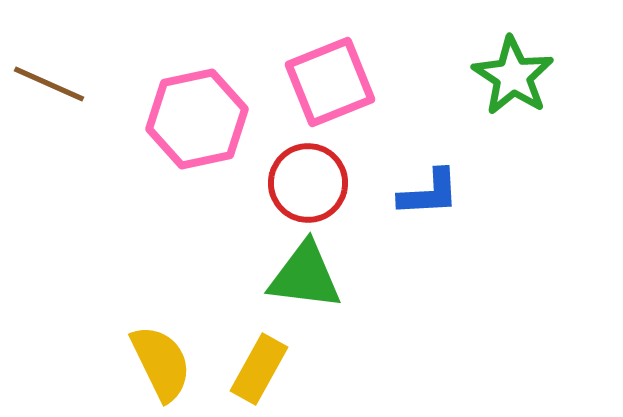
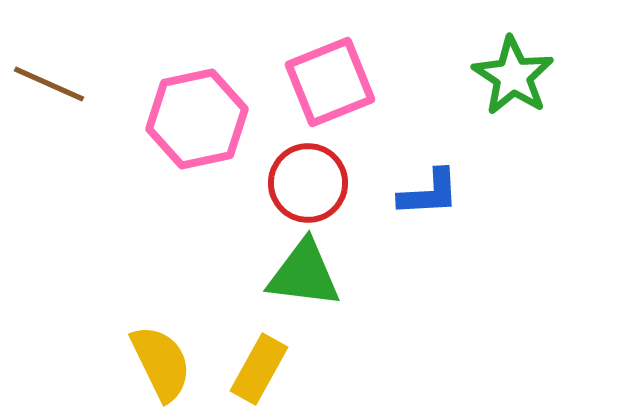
green triangle: moved 1 px left, 2 px up
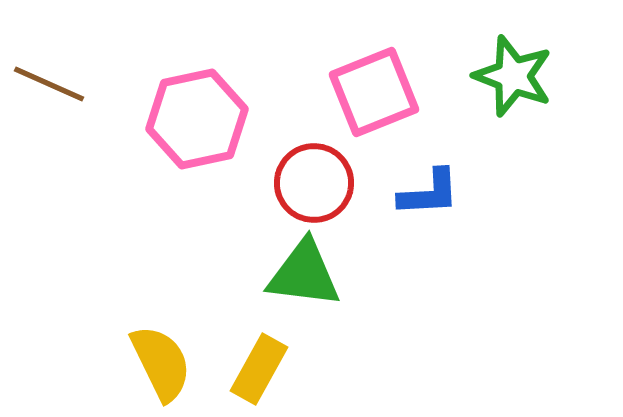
green star: rotated 12 degrees counterclockwise
pink square: moved 44 px right, 10 px down
red circle: moved 6 px right
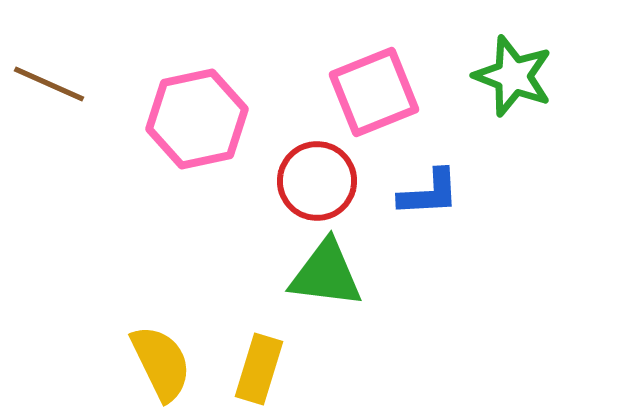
red circle: moved 3 px right, 2 px up
green triangle: moved 22 px right
yellow rectangle: rotated 12 degrees counterclockwise
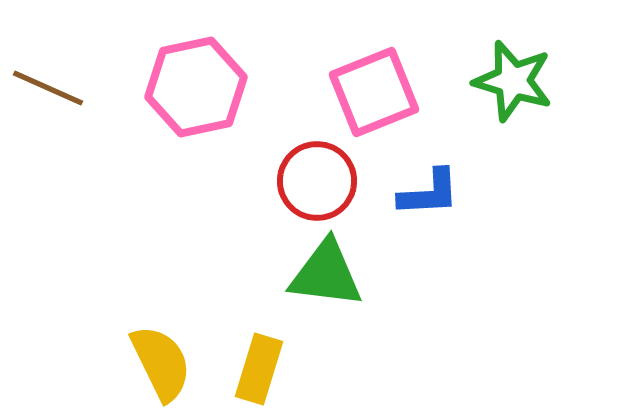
green star: moved 5 px down; rotated 4 degrees counterclockwise
brown line: moved 1 px left, 4 px down
pink hexagon: moved 1 px left, 32 px up
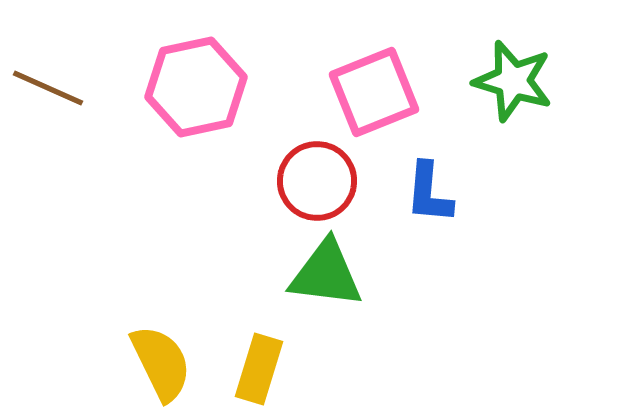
blue L-shape: rotated 98 degrees clockwise
